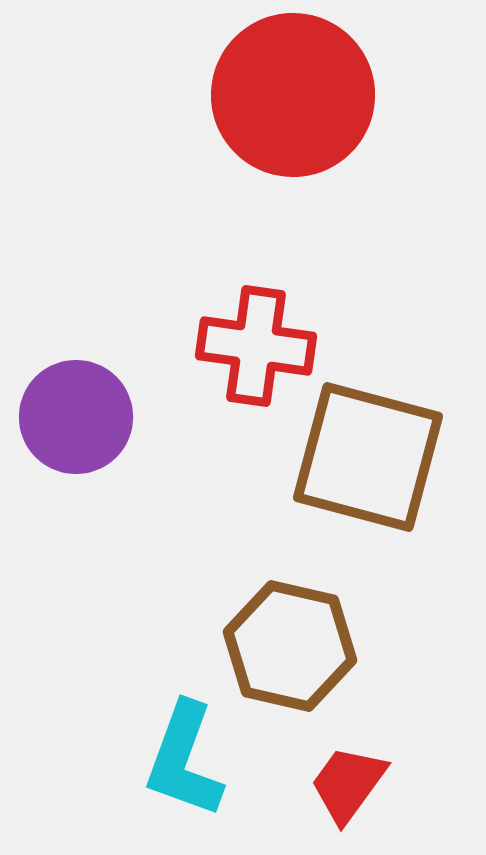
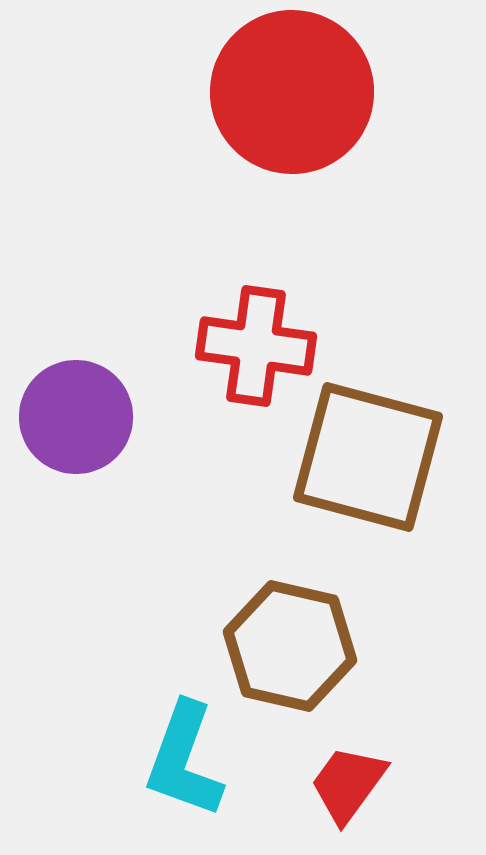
red circle: moved 1 px left, 3 px up
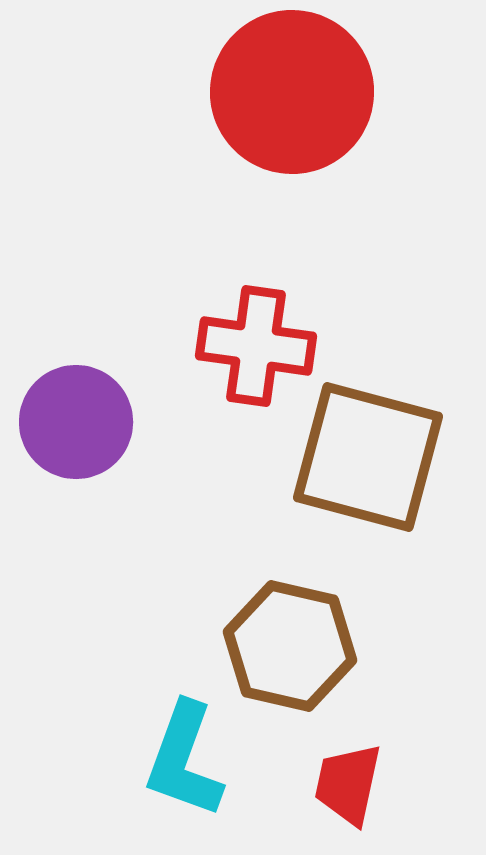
purple circle: moved 5 px down
red trapezoid: rotated 24 degrees counterclockwise
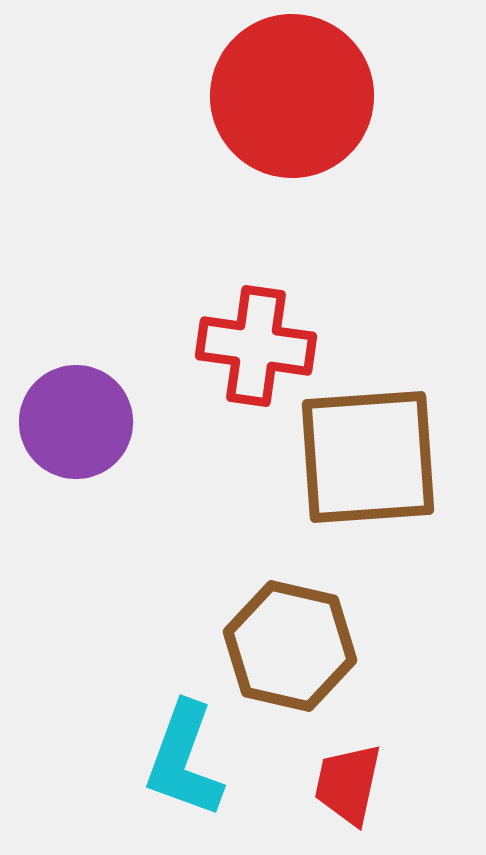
red circle: moved 4 px down
brown square: rotated 19 degrees counterclockwise
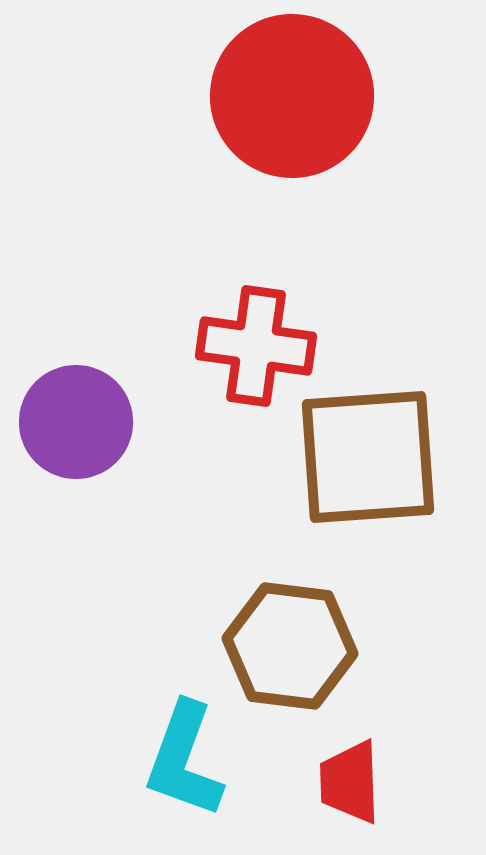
brown hexagon: rotated 6 degrees counterclockwise
red trapezoid: moved 2 px right, 2 px up; rotated 14 degrees counterclockwise
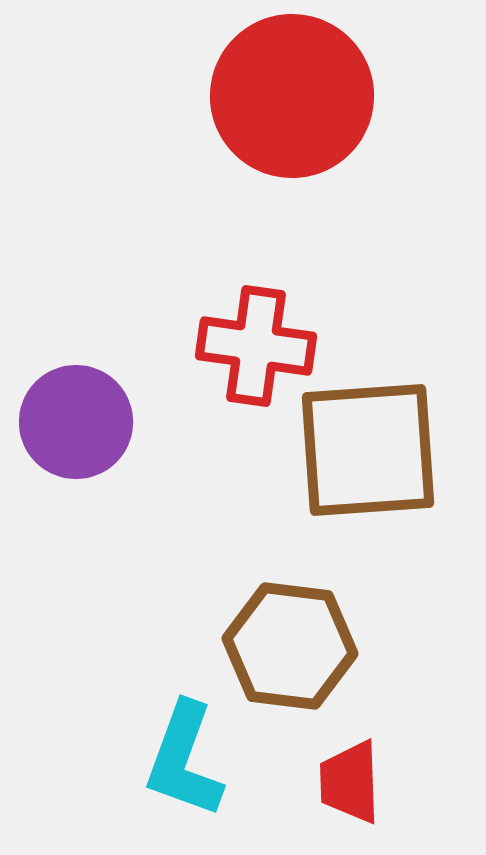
brown square: moved 7 px up
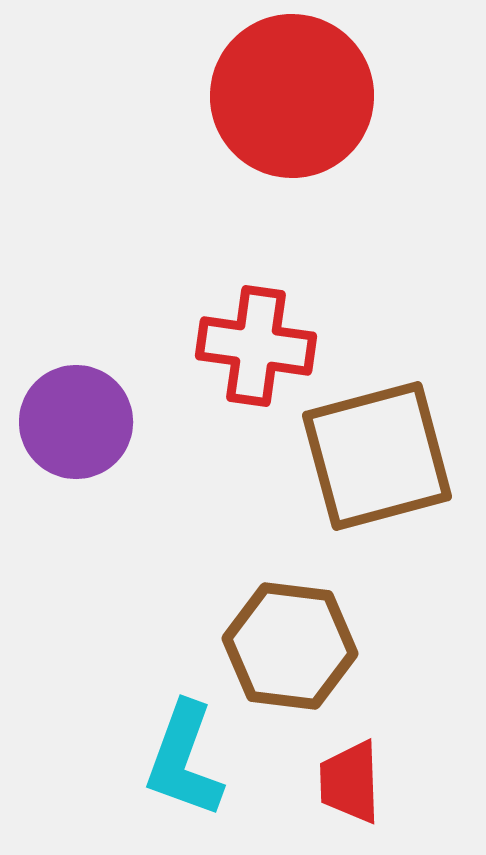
brown square: moved 9 px right, 6 px down; rotated 11 degrees counterclockwise
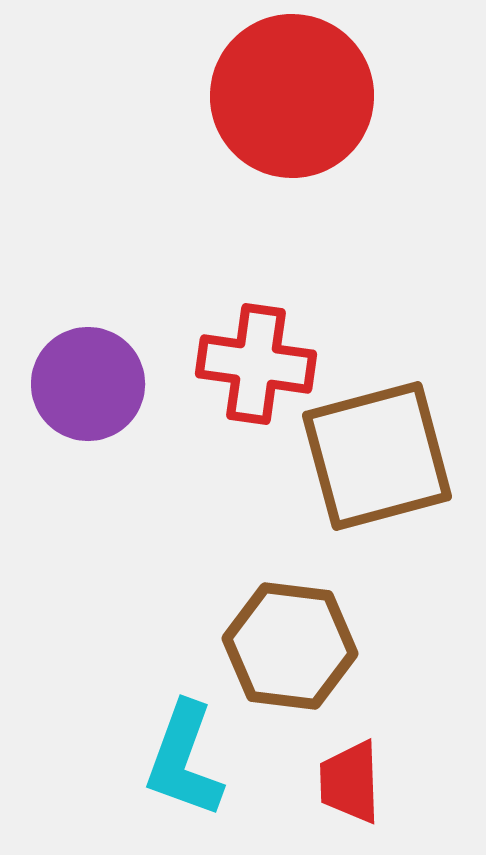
red cross: moved 18 px down
purple circle: moved 12 px right, 38 px up
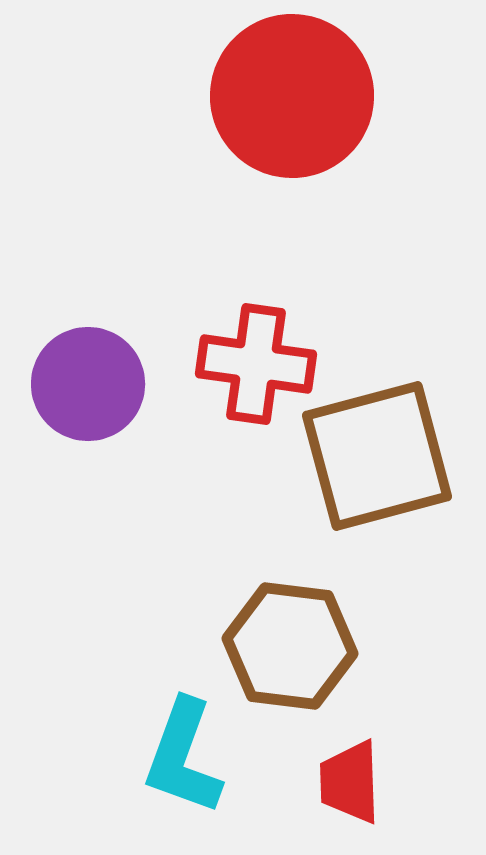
cyan L-shape: moved 1 px left, 3 px up
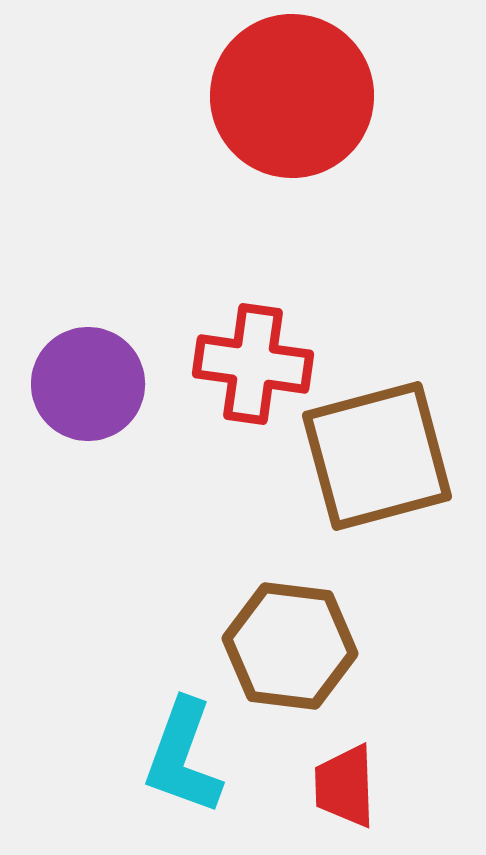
red cross: moved 3 px left
red trapezoid: moved 5 px left, 4 px down
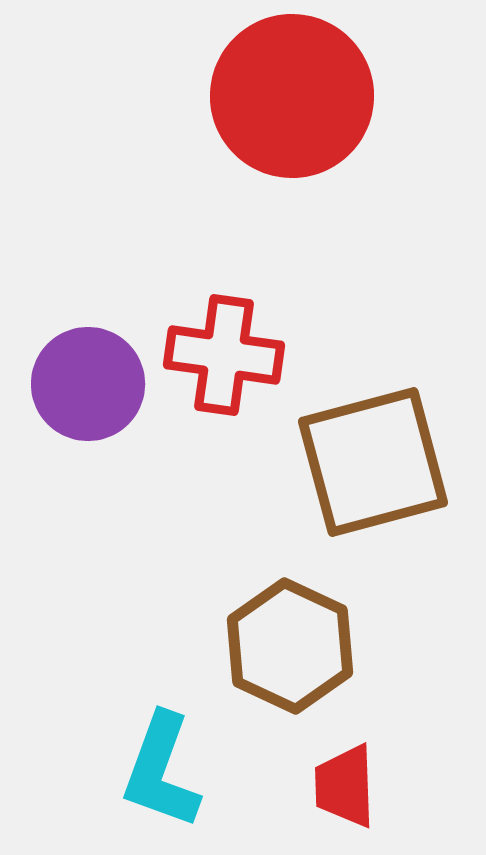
red cross: moved 29 px left, 9 px up
brown square: moved 4 px left, 6 px down
brown hexagon: rotated 18 degrees clockwise
cyan L-shape: moved 22 px left, 14 px down
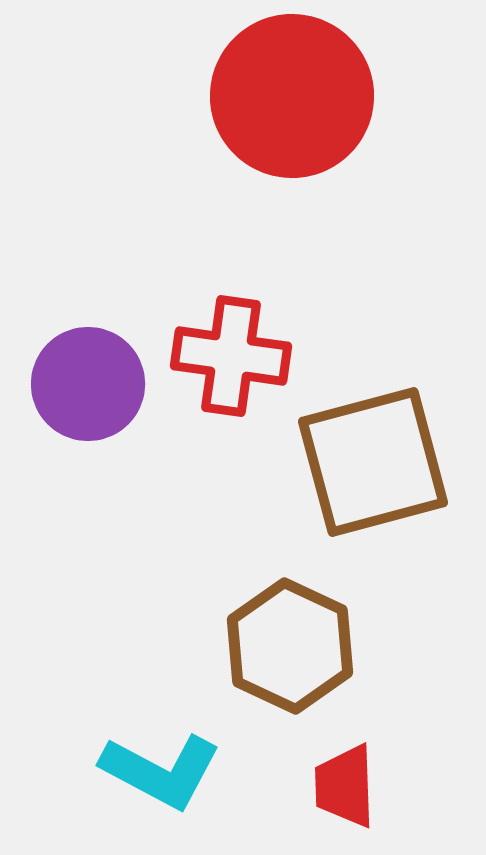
red cross: moved 7 px right, 1 px down
cyan L-shape: rotated 82 degrees counterclockwise
